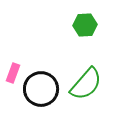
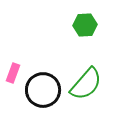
black circle: moved 2 px right, 1 px down
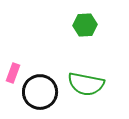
green semicircle: rotated 60 degrees clockwise
black circle: moved 3 px left, 2 px down
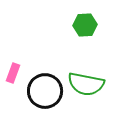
black circle: moved 5 px right, 1 px up
